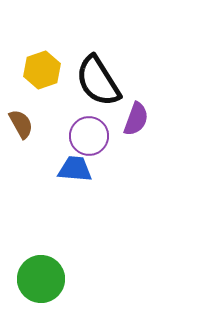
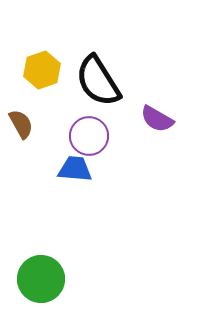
purple semicircle: moved 21 px right; rotated 100 degrees clockwise
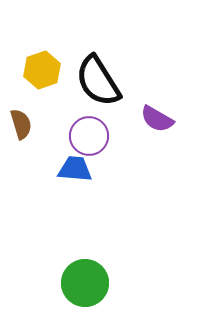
brown semicircle: rotated 12 degrees clockwise
green circle: moved 44 px right, 4 px down
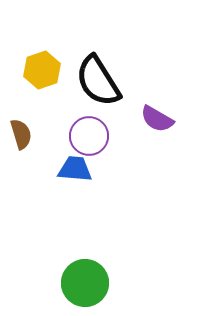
brown semicircle: moved 10 px down
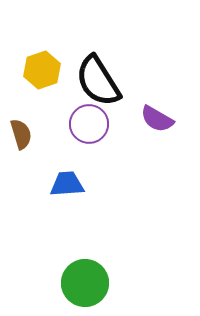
purple circle: moved 12 px up
blue trapezoid: moved 8 px left, 15 px down; rotated 9 degrees counterclockwise
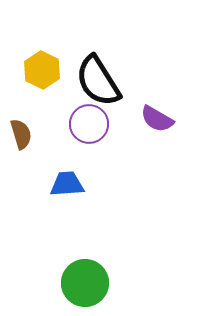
yellow hexagon: rotated 15 degrees counterclockwise
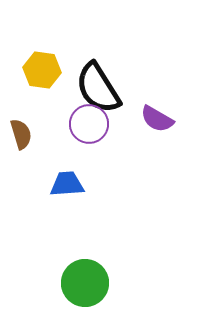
yellow hexagon: rotated 18 degrees counterclockwise
black semicircle: moved 7 px down
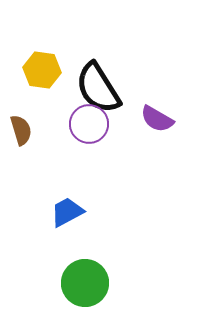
brown semicircle: moved 4 px up
blue trapezoid: moved 28 px down; rotated 24 degrees counterclockwise
